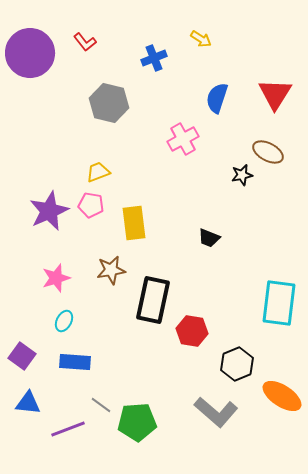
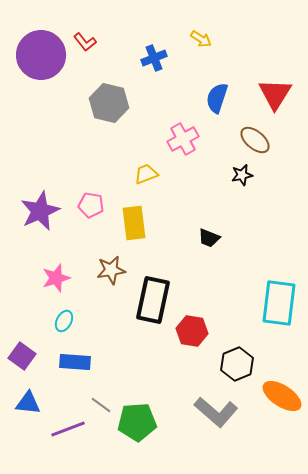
purple circle: moved 11 px right, 2 px down
brown ellipse: moved 13 px left, 12 px up; rotated 12 degrees clockwise
yellow trapezoid: moved 48 px right, 2 px down
purple star: moved 9 px left
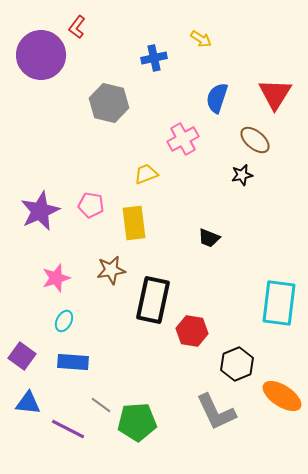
red L-shape: moved 8 px left, 15 px up; rotated 75 degrees clockwise
blue cross: rotated 10 degrees clockwise
blue rectangle: moved 2 px left
gray L-shape: rotated 24 degrees clockwise
purple line: rotated 48 degrees clockwise
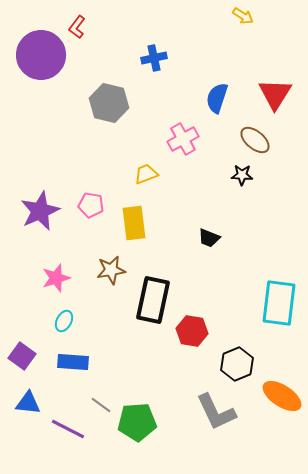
yellow arrow: moved 42 px right, 23 px up
black star: rotated 15 degrees clockwise
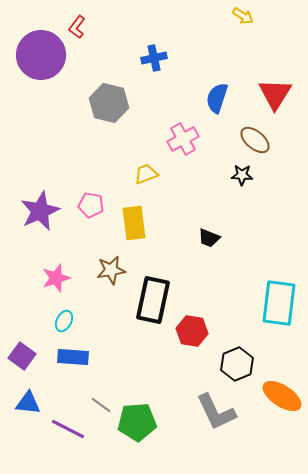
blue rectangle: moved 5 px up
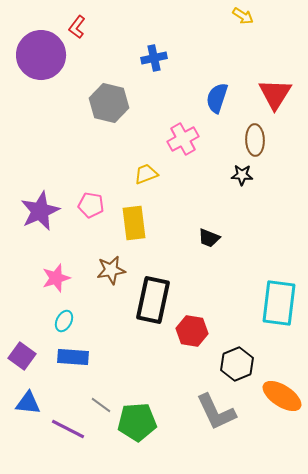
brown ellipse: rotated 48 degrees clockwise
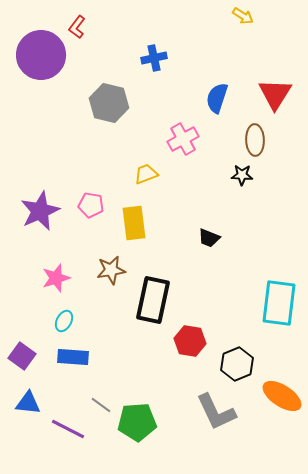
red hexagon: moved 2 px left, 10 px down
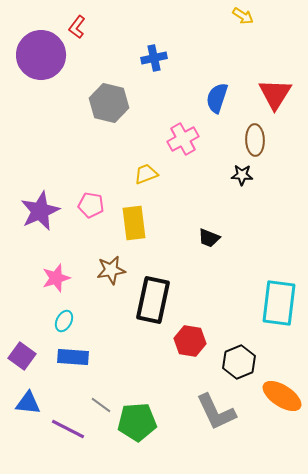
black hexagon: moved 2 px right, 2 px up
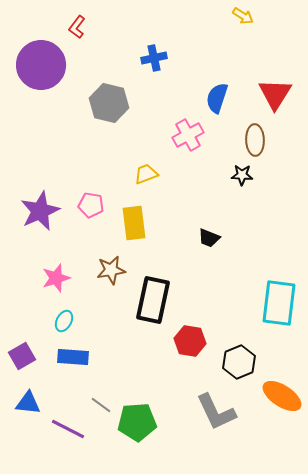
purple circle: moved 10 px down
pink cross: moved 5 px right, 4 px up
purple square: rotated 24 degrees clockwise
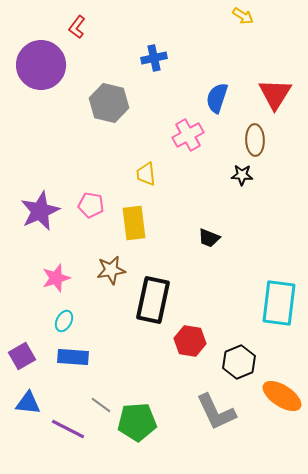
yellow trapezoid: rotated 75 degrees counterclockwise
